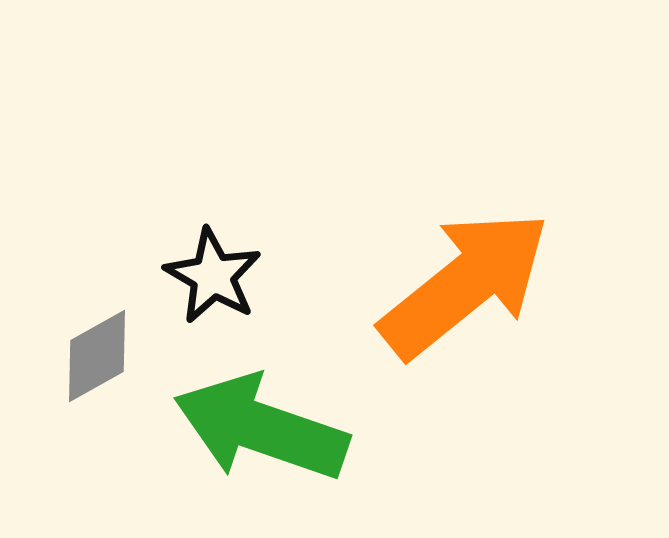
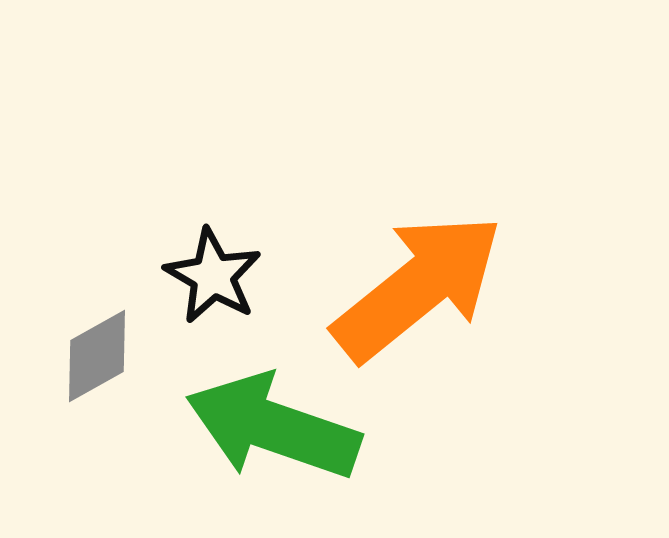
orange arrow: moved 47 px left, 3 px down
green arrow: moved 12 px right, 1 px up
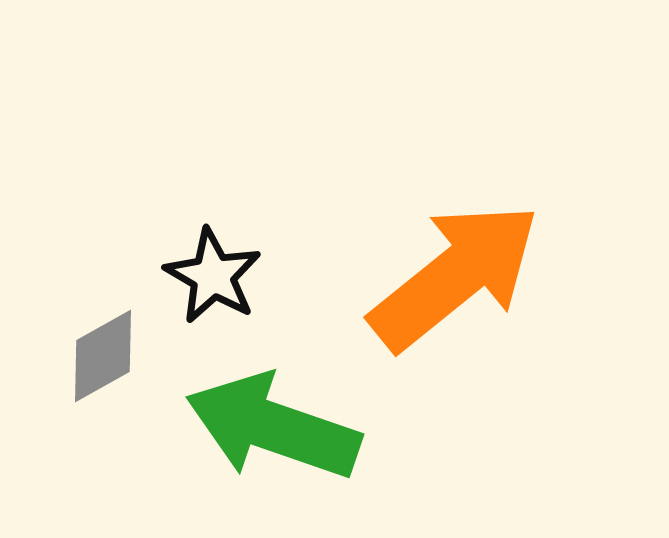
orange arrow: moved 37 px right, 11 px up
gray diamond: moved 6 px right
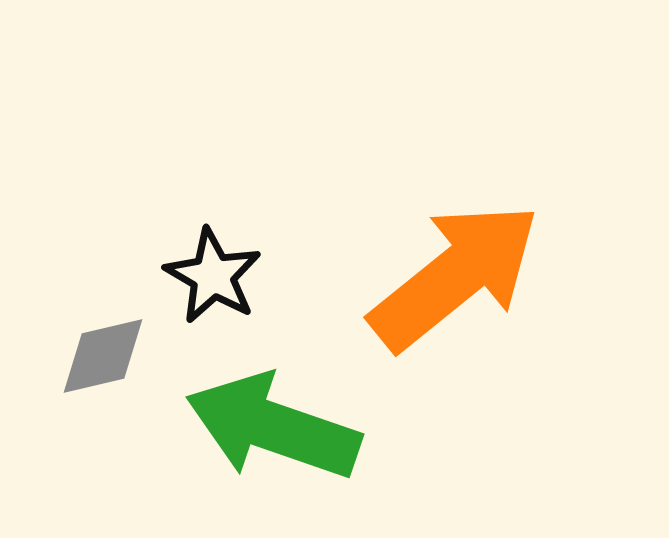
gray diamond: rotated 16 degrees clockwise
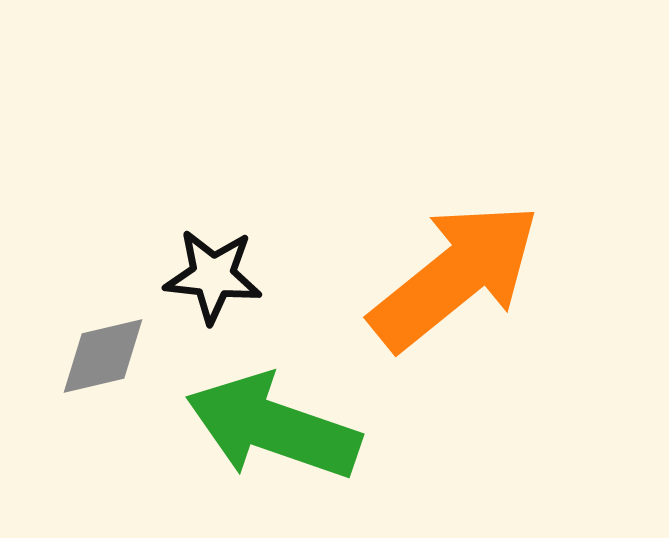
black star: rotated 24 degrees counterclockwise
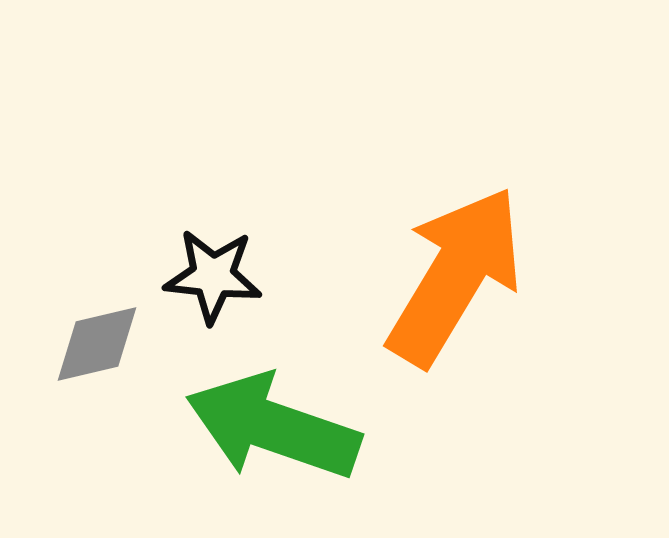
orange arrow: rotated 20 degrees counterclockwise
gray diamond: moved 6 px left, 12 px up
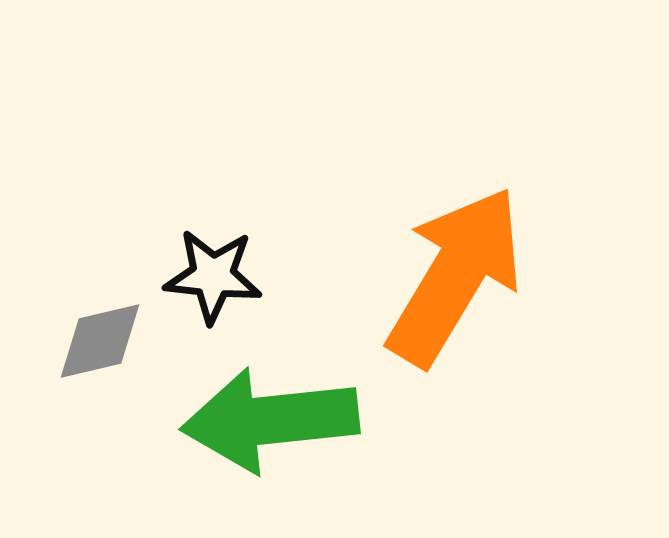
gray diamond: moved 3 px right, 3 px up
green arrow: moved 3 px left, 7 px up; rotated 25 degrees counterclockwise
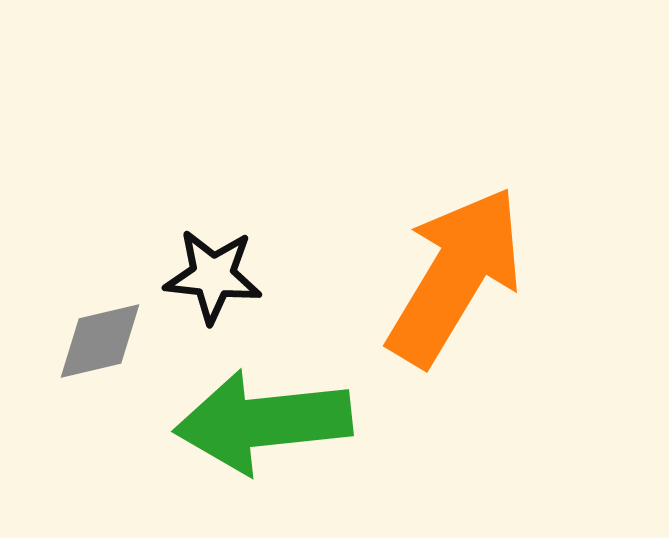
green arrow: moved 7 px left, 2 px down
